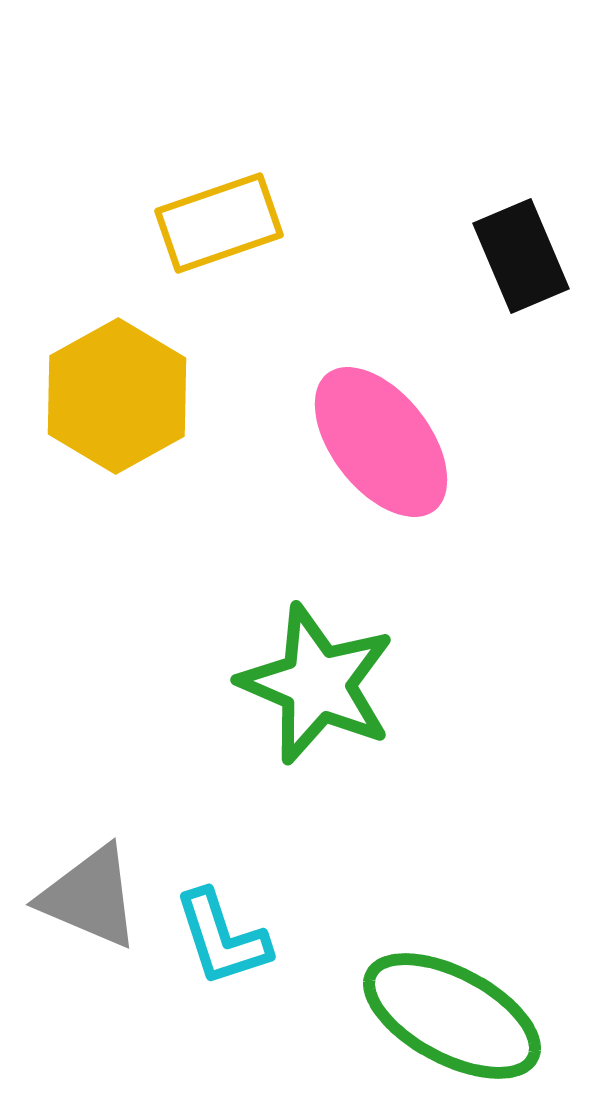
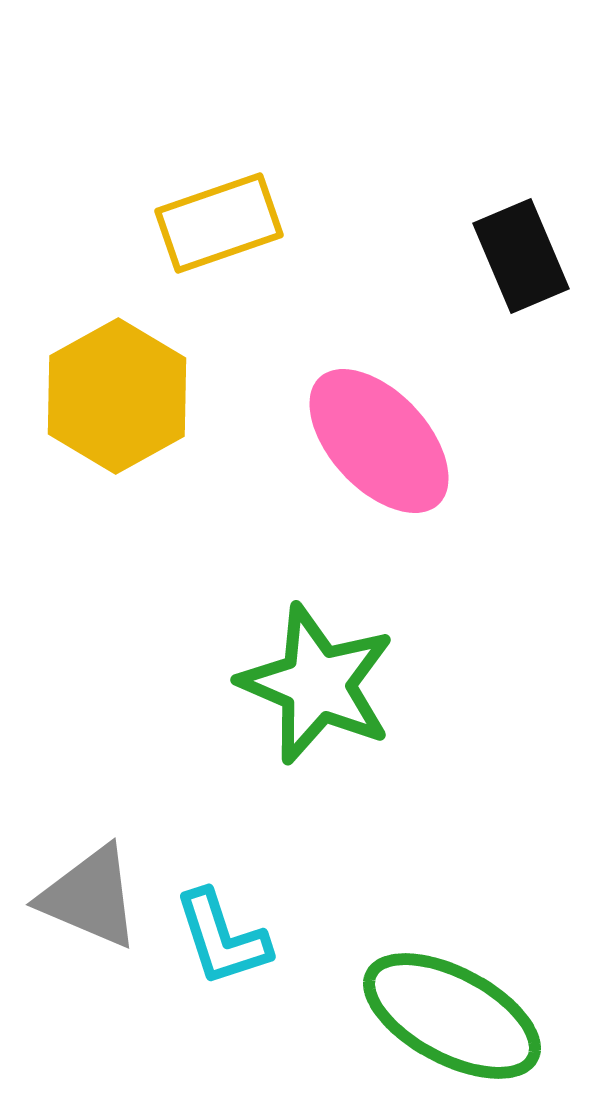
pink ellipse: moved 2 px left, 1 px up; rotated 5 degrees counterclockwise
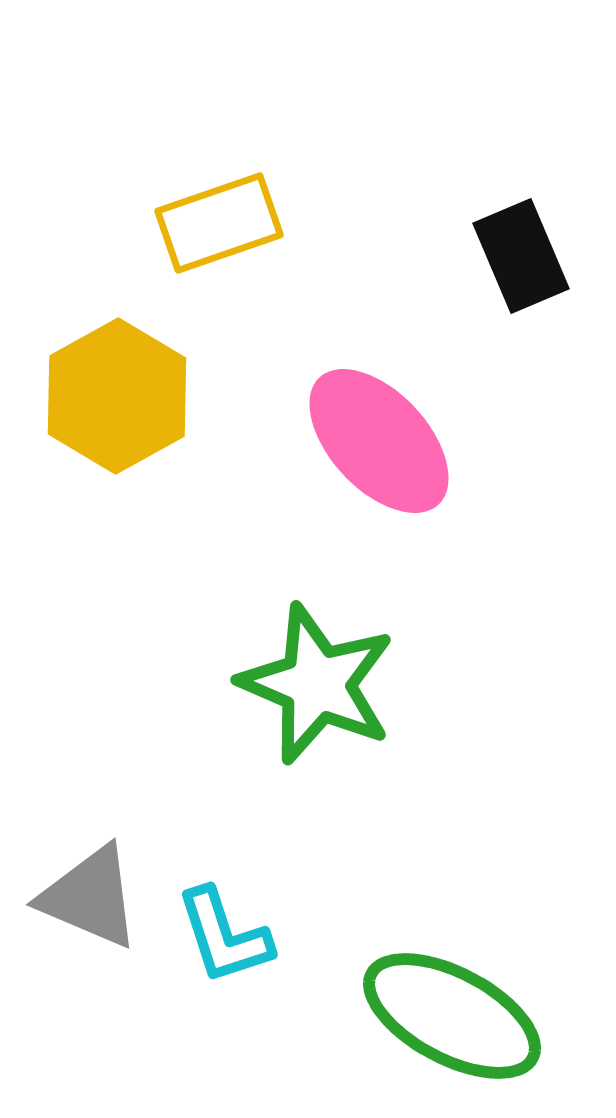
cyan L-shape: moved 2 px right, 2 px up
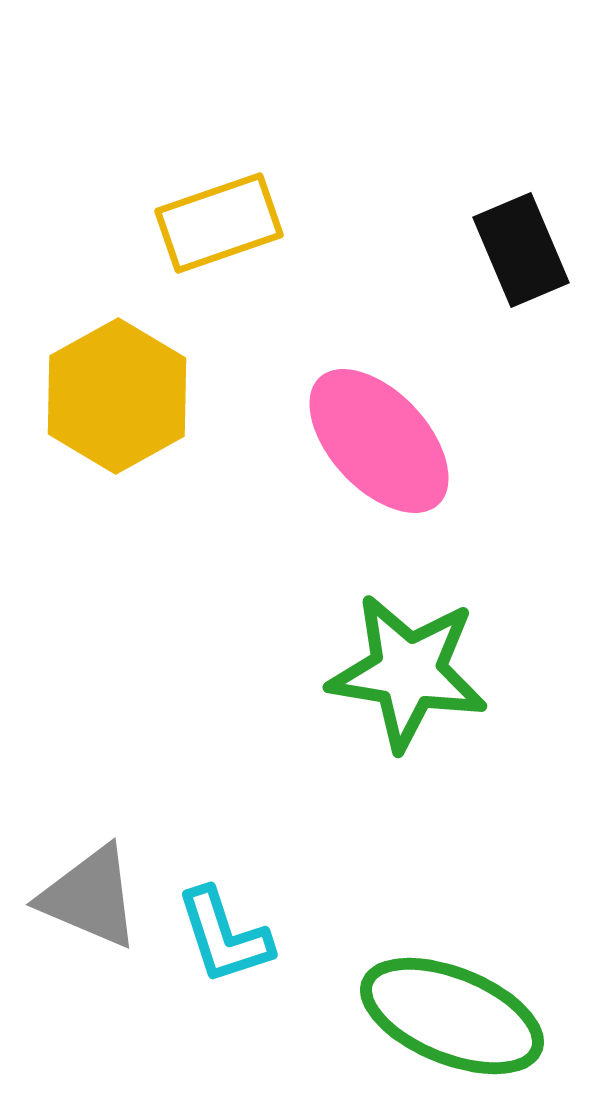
black rectangle: moved 6 px up
green star: moved 91 px right, 12 px up; rotated 14 degrees counterclockwise
green ellipse: rotated 6 degrees counterclockwise
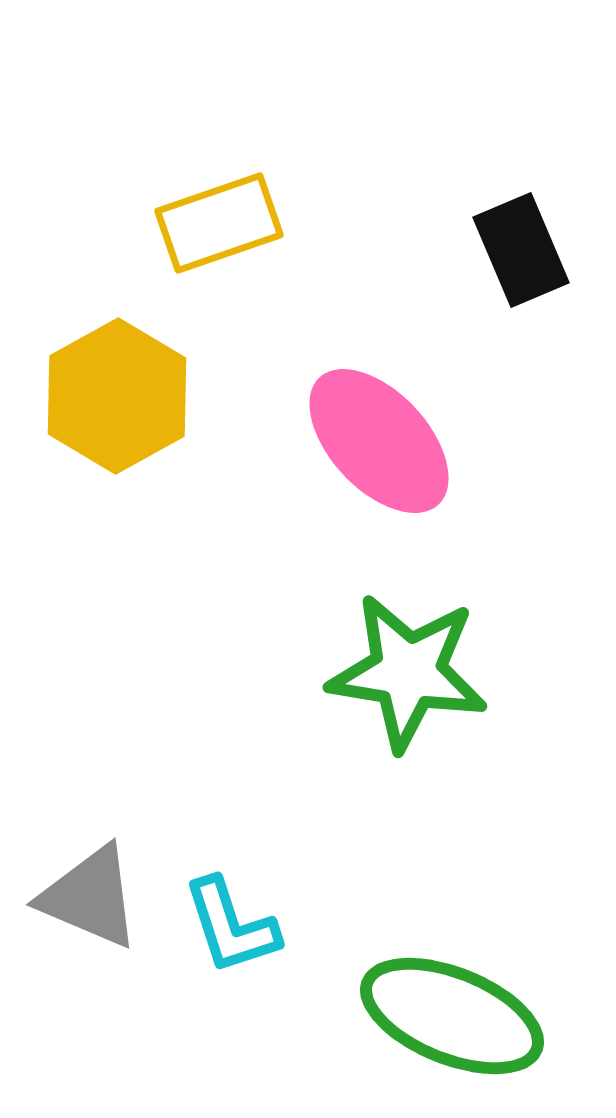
cyan L-shape: moved 7 px right, 10 px up
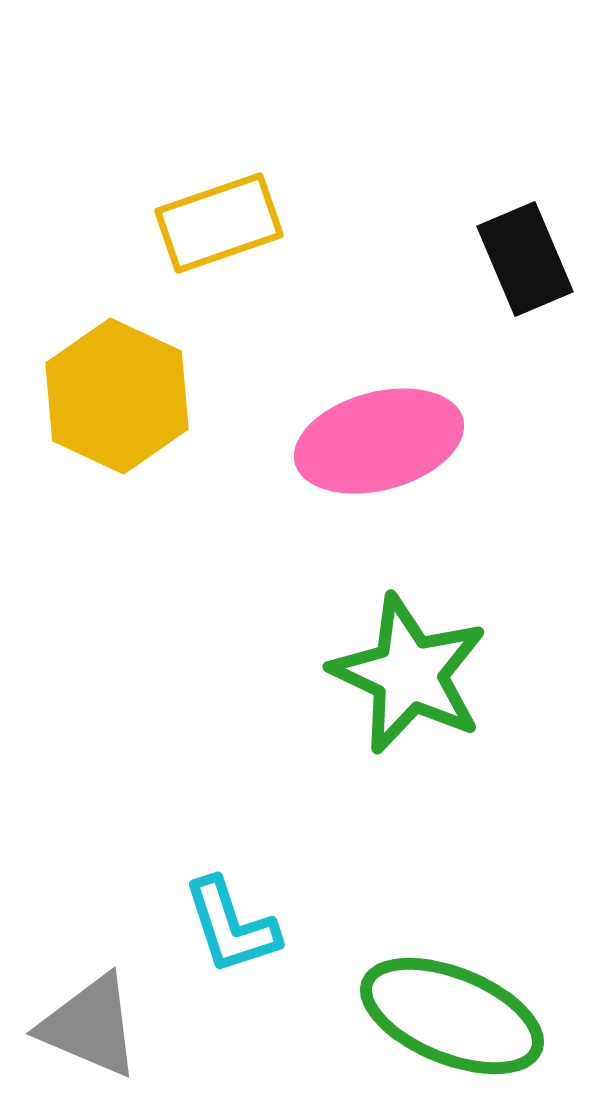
black rectangle: moved 4 px right, 9 px down
yellow hexagon: rotated 6 degrees counterclockwise
pink ellipse: rotated 62 degrees counterclockwise
green star: moved 1 px right, 2 px down; rotated 16 degrees clockwise
gray triangle: moved 129 px down
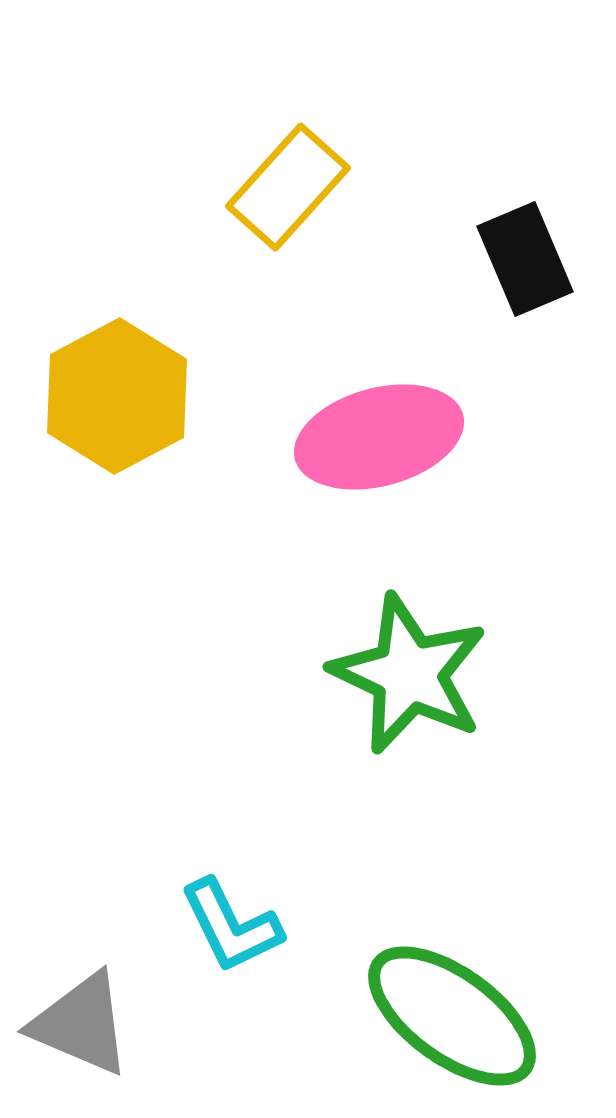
yellow rectangle: moved 69 px right, 36 px up; rotated 29 degrees counterclockwise
yellow hexagon: rotated 7 degrees clockwise
pink ellipse: moved 4 px up
cyan L-shape: rotated 8 degrees counterclockwise
green ellipse: rotated 14 degrees clockwise
gray triangle: moved 9 px left, 2 px up
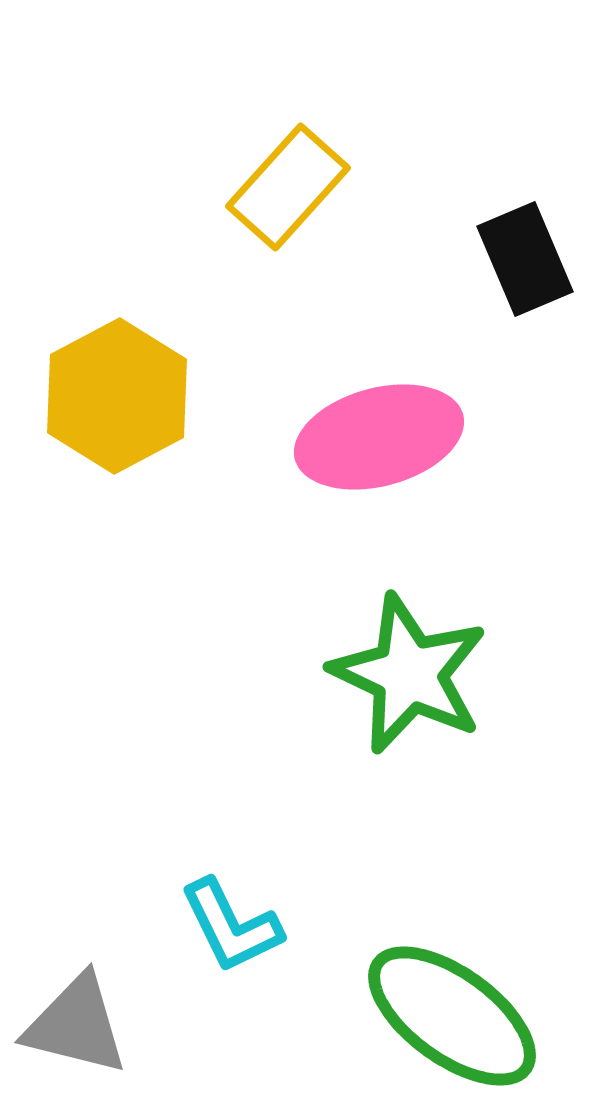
gray triangle: moved 5 px left, 1 px down; rotated 9 degrees counterclockwise
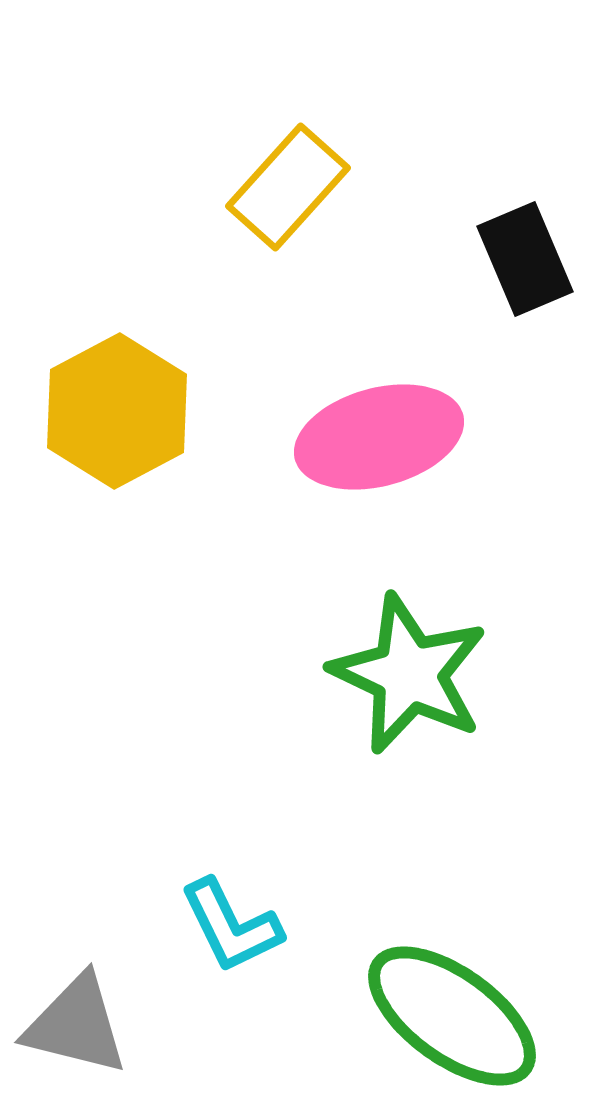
yellow hexagon: moved 15 px down
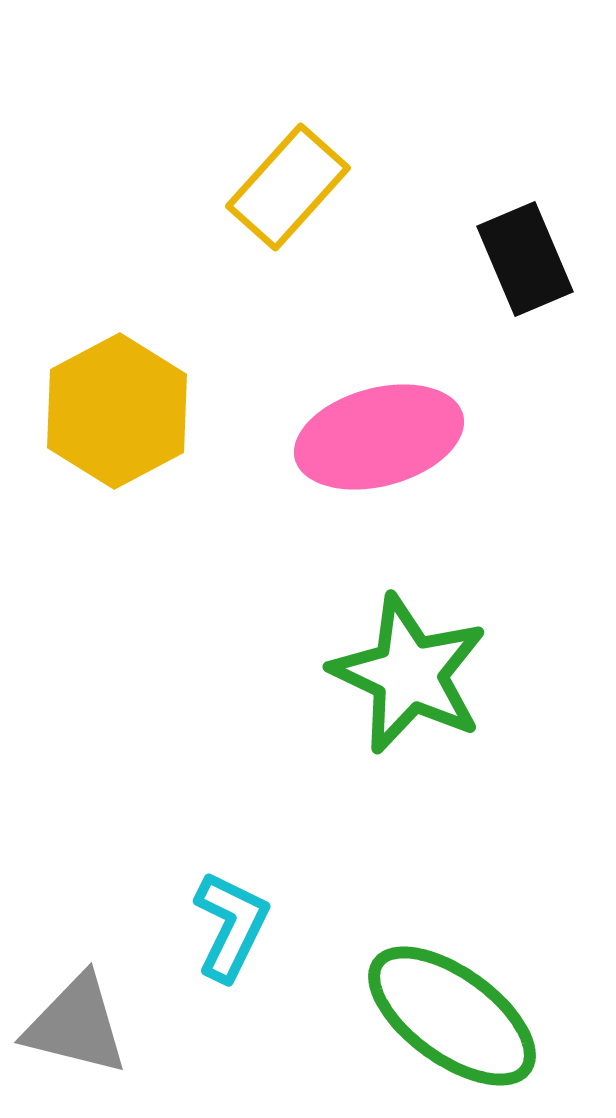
cyan L-shape: rotated 128 degrees counterclockwise
